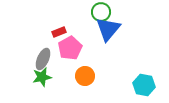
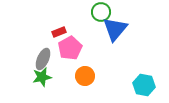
blue triangle: moved 7 px right
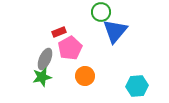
blue triangle: moved 2 px down
gray ellipse: moved 2 px right
cyan hexagon: moved 7 px left, 1 px down; rotated 15 degrees counterclockwise
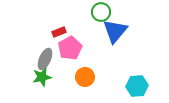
orange circle: moved 1 px down
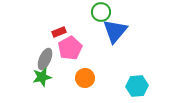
orange circle: moved 1 px down
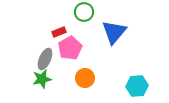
green circle: moved 17 px left
blue triangle: moved 1 px left, 1 px down
green star: moved 2 px down
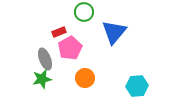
gray ellipse: rotated 45 degrees counterclockwise
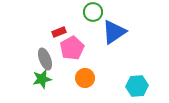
green circle: moved 9 px right
blue triangle: rotated 16 degrees clockwise
pink pentagon: moved 2 px right
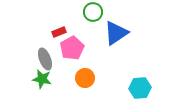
blue triangle: moved 2 px right, 1 px down
green star: rotated 24 degrees clockwise
cyan hexagon: moved 3 px right, 2 px down
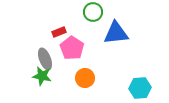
blue triangle: rotated 28 degrees clockwise
pink pentagon: rotated 10 degrees counterclockwise
green star: moved 3 px up
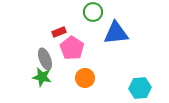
green star: moved 1 px down
